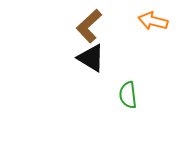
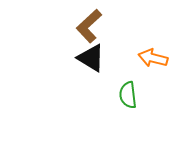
orange arrow: moved 37 px down
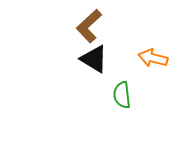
black triangle: moved 3 px right, 1 px down
green semicircle: moved 6 px left
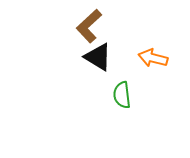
black triangle: moved 4 px right, 2 px up
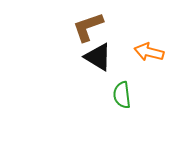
brown L-shape: moved 1 px left, 1 px down; rotated 24 degrees clockwise
orange arrow: moved 4 px left, 6 px up
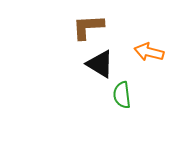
brown L-shape: rotated 16 degrees clockwise
black triangle: moved 2 px right, 7 px down
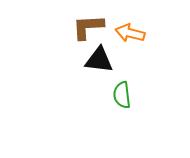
orange arrow: moved 19 px left, 19 px up
black triangle: moved 1 px left, 4 px up; rotated 24 degrees counterclockwise
